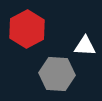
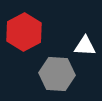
red hexagon: moved 3 px left, 3 px down
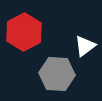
white triangle: rotated 40 degrees counterclockwise
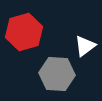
red hexagon: rotated 12 degrees clockwise
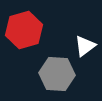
red hexagon: moved 2 px up
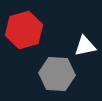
white triangle: rotated 25 degrees clockwise
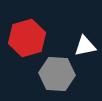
red hexagon: moved 3 px right, 8 px down
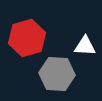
white triangle: rotated 15 degrees clockwise
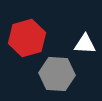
white triangle: moved 2 px up
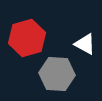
white triangle: rotated 25 degrees clockwise
